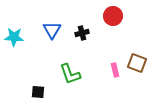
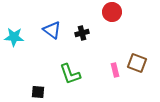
red circle: moved 1 px left, 4 px up
blue triangle: rotated 24 degrees counterclockwise
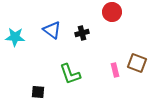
cyan star: moved 1 px right
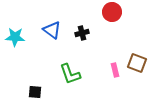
black square: moved 3 px left
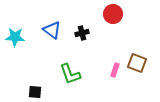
red circle: moved 1 px right, 2 px down
pink rectangle: rotated 32 degrees clockwise
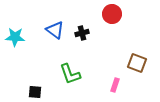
red circle: moved 1 px left
blue triangle: moved 3 px right
pink rectangle: moved 15 px down
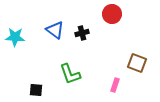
black square: moved 1 px right, 2 px up
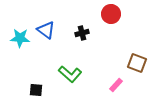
red circle: moved 1 px left
blue triangle: moved 9 px left
cyan star: moved 5 px right, 1 px down
green L-shape: rotated 30 degrees counterclockwise
pink rectangle: moved 1 px right; rotated 24 degrees clockwise
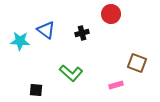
cyan star: moved 3 px down
green L-shape: moved 1 px right, 1 px up
pink rectangle: rotated 32 degrees clockwise
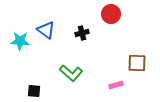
brown square: rotated 18 degrees counterclockwise
black square: moved 2 px left, 1 px down
